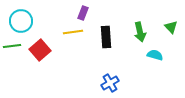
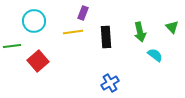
cyan circle: moved 13 px right
green triangle: moved 1 px right
red square: moved 2 px left, 11 px down
cyan semicircle: rotated 21 degrees clockwise
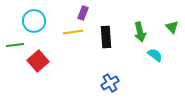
green line: moved 3 px right, 1 px up
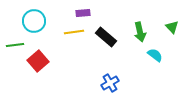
purple rectangle: rotated 64 degrees clockwise
yellow line: moved 1 px right
black rectangle: rotated 45 degrees counterclockwise
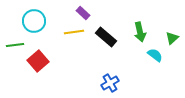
purple rectangle: rotated 48 degrees clockwise
green triangle: moved 11 px down; rotated 32 degrees clockwise
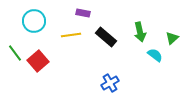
purple rectangle: rotated 32 degrees counterclockwise
yellow line: moved 3 px left, 3 px down
green line: moved 8 px down; rotated 60 degrees clockwise
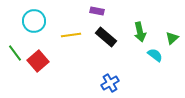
purple rectangle: moved 14 px right, 2 px up
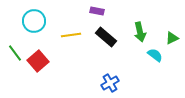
green triangle: rotated 16 degrees clockwise
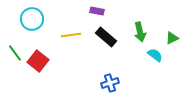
cyan circle: moved 2 px left, 2 px up
red square: rotated 10 degrees counterclockwise
blue cross: rotated 12 degrees clockwise
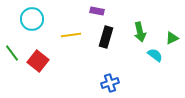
black rectangle: rotated 65 degrees clockwise
green line: moved 3 px left
